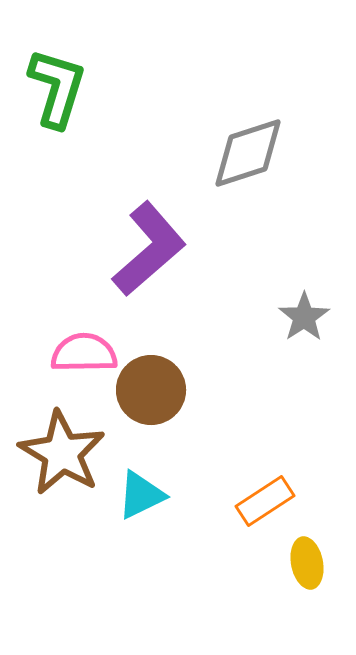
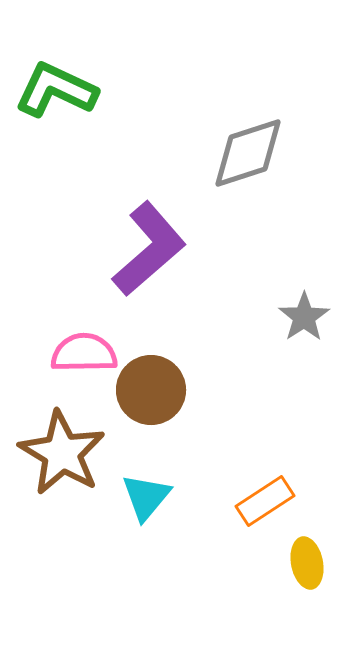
green L-shape: moved 1 px left, 2 px down; rotated 82 degrees counterclockwise
cyan triangle: moved 5 px right, 2 px down; rotated 24 degrees counterclockwise
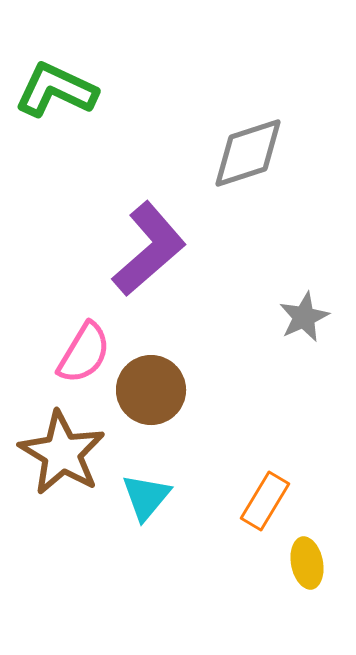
gray star: rotated 9 degrees clockwise
pink semicircle: rotated 122 degrees clockwise
orange rectangle: rotated 26 degrees counterclockwise
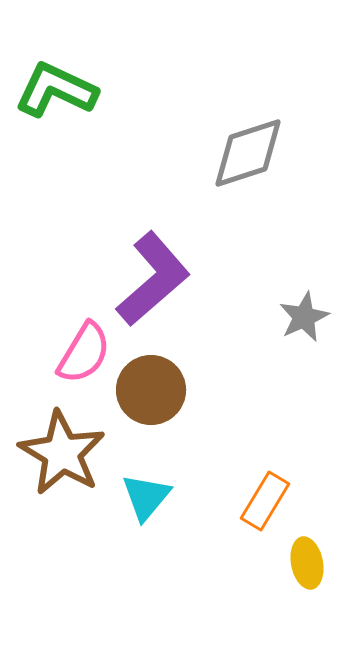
purple L-shape: moved 4 px right, 30 px down
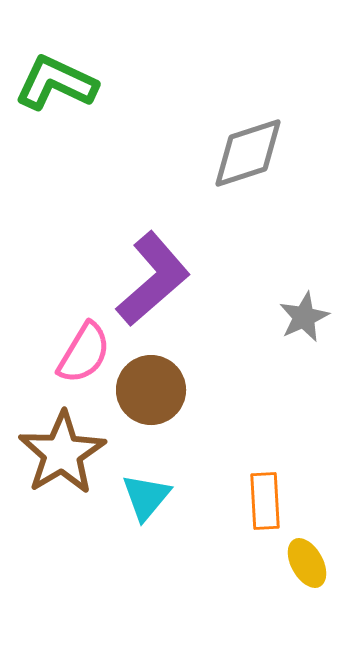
green L-shape: moved 7 px up
brown star: rotated 10 degrees clockwise
orange rectangle: rotated 34 degrees counterclockwise
yellow ellipse: rotated 18 degrees counterclockwise
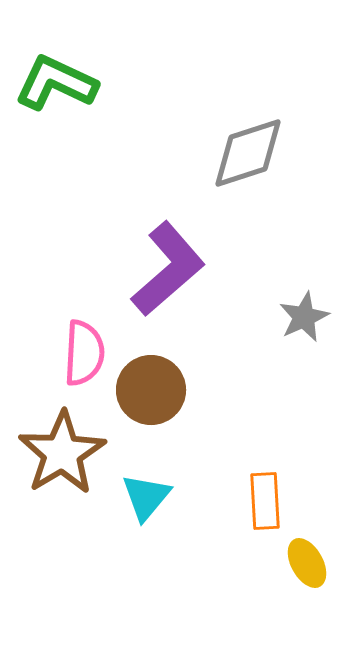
purple L-shape: moved 15 px right, 10 px up
pink semicircle: rotated 28 degrees counterclockwise
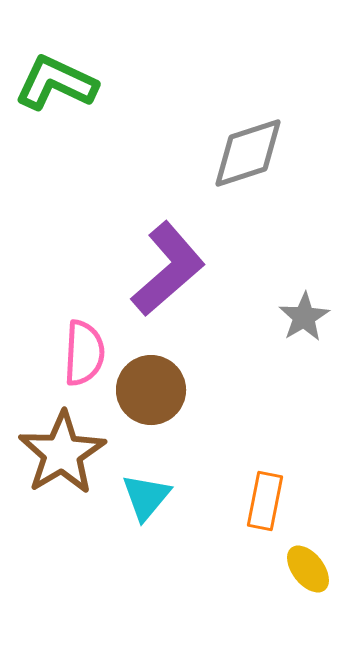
gray star: rotated 6 degrees counterclockwise
orange rectangle: rotated 14 degrees clockwise
yellow ellipse: moved 1 px right, 6 px down; rotated 9 degrees counterclockwise
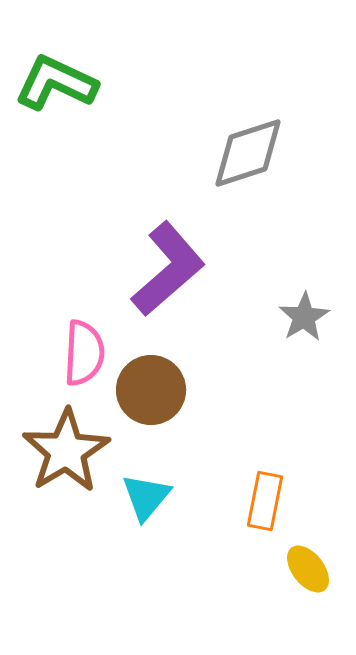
brown star: moved 4 px right, 2 px up
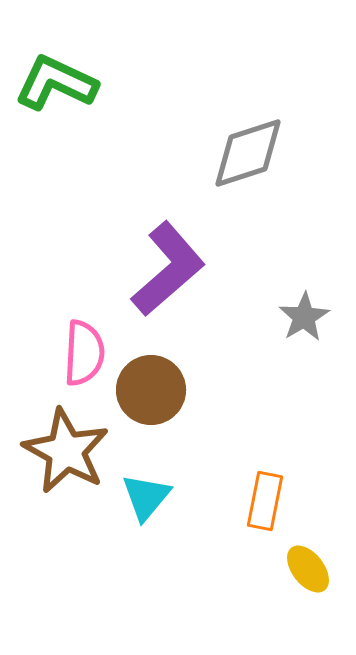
brown star: rotated 12 degrees counterclockwise
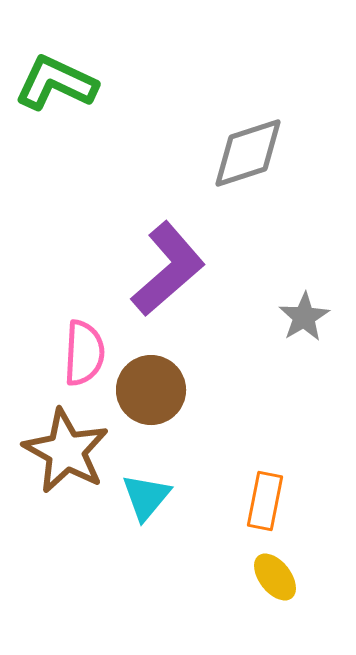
yellow ellipse: moved 33 px left, 8 px down
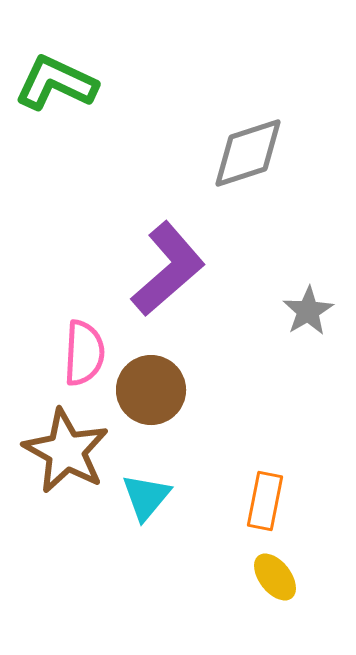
gray star: moved 4 px right, 6 px up
